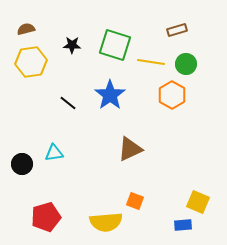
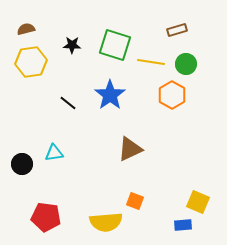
red pentagon: rotated 24 degrees clockwise
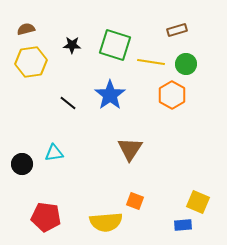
brown triangle: rotated 32 degrees counterclockwise
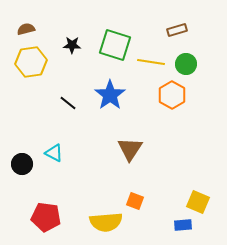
cyan triangle: rotated 36 degrees clockwise
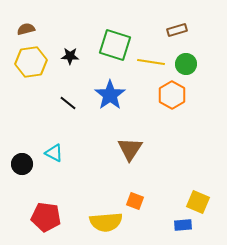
black star: moved 2 px left, 11 px down
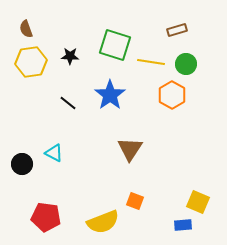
brown semicircle: rotated 96 degrees counterclockwise
yellow semicircle: moved 3 px left; rotated 16 degrees counterclockwise
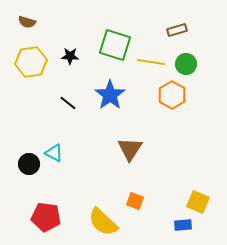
brown semicircle: moved 1 px right, 7 px up; rotated 54 degrees counterclockwise
black circle: moved 7 px right
yellow semicircle: rotated 64 degrees clockwise
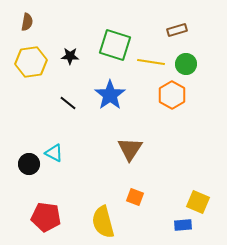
brown semicircle: rotated 96 degrees counterclockwise
orange square: moved 4 px up
yellow semicircle: rotated 32 degrees clockwise
